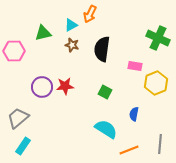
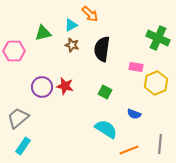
orange arrow: rotated 72 degrees counterclockwise
pink rectangle: moved 1 px right, 1 px down
red star: rotated 18 degrees clockwise
blue semicircle: rotated 80 degrees counterclockwise
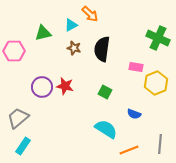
brown star: moved 2 px right, 3 px down
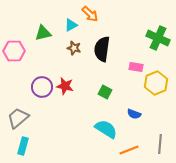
cyan rectangle: rotated 18 degrees counterclockwise
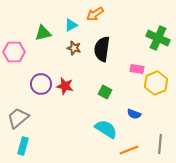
orange arrow: moved 5 px right; rotated 102 degrees clockwise
pink hexagon: moved 1 px down
pink rectangle: moved 1 px right, 2 px down
purple circle: moved 1 px left, 3 px up
